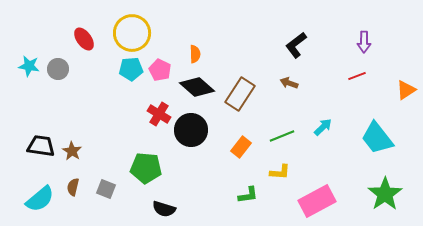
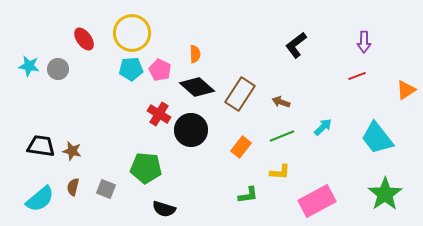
brown arrow: moved 8 px left, 19 px down
brown star: rotated 18 degrees counterclockwise
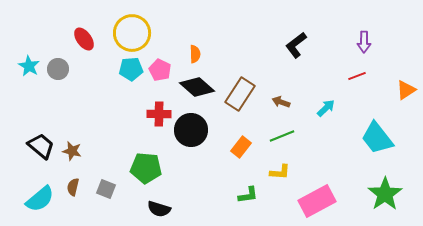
cyan star: rotated 20 degrees clockwise
red cross: rotated 30 degrees counterclockwise
cyan arrow: moved 3 px right, 19 px up
black trapezoid: rotated 32 degrees clockwise
black semicircle: moved 5 px left
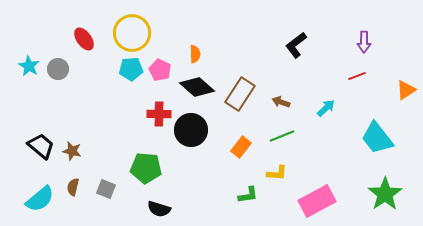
yellow L-shape: moved 3 px left, 1 px down
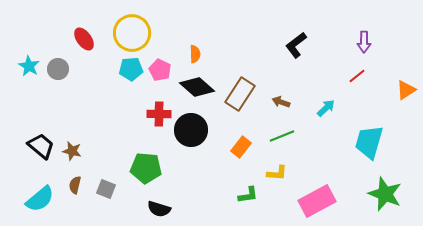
red line: rotated 18 degrees counterclockwise
cyan trapezoid: moved 8 px left, 4 px down; rotated 54 degrees clockwise
brown semicircle: moved 2 px right, 2 px up
green star: rotated 16 degrees counterclockwise
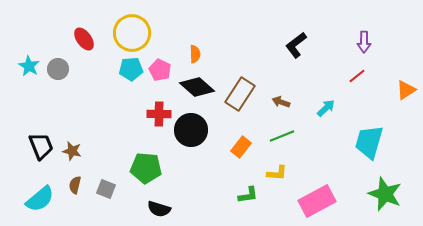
black trapezoid: rotated 28 degrees clockwise
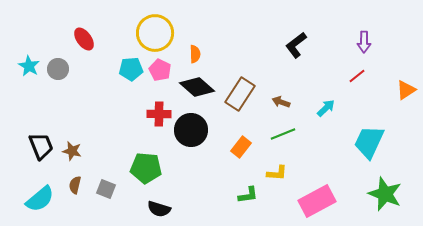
yellow circle: moved 23 px right
green line: moved 1 px right, 2 px up
cyan trapezoid: rotated 9 degrees clockwise
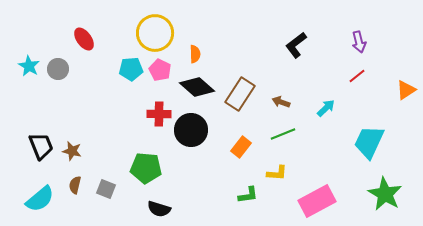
purple arrow: moved 5 px left; rotated 15 degrees counterclockwise
green star: rotated 8 degrees clockwise
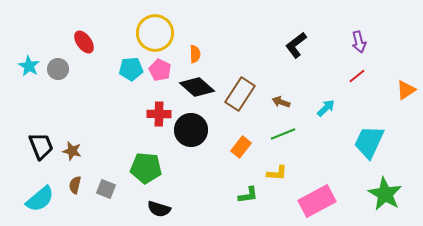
red ellipse: moved 3 px down
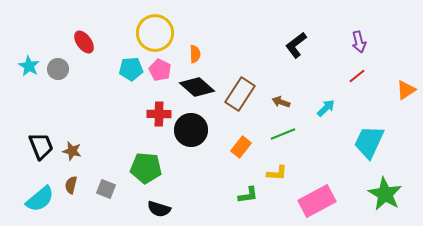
brown semicircle: moved 4 px left
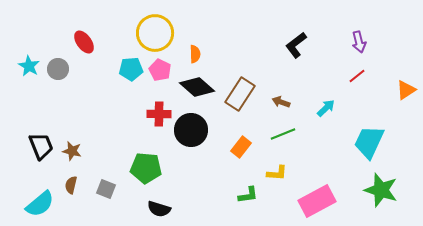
green star: moved 4 px left, 4 px up; rotated 12 degrees counterclockwise
cyan semicircle: moved 5 px down
